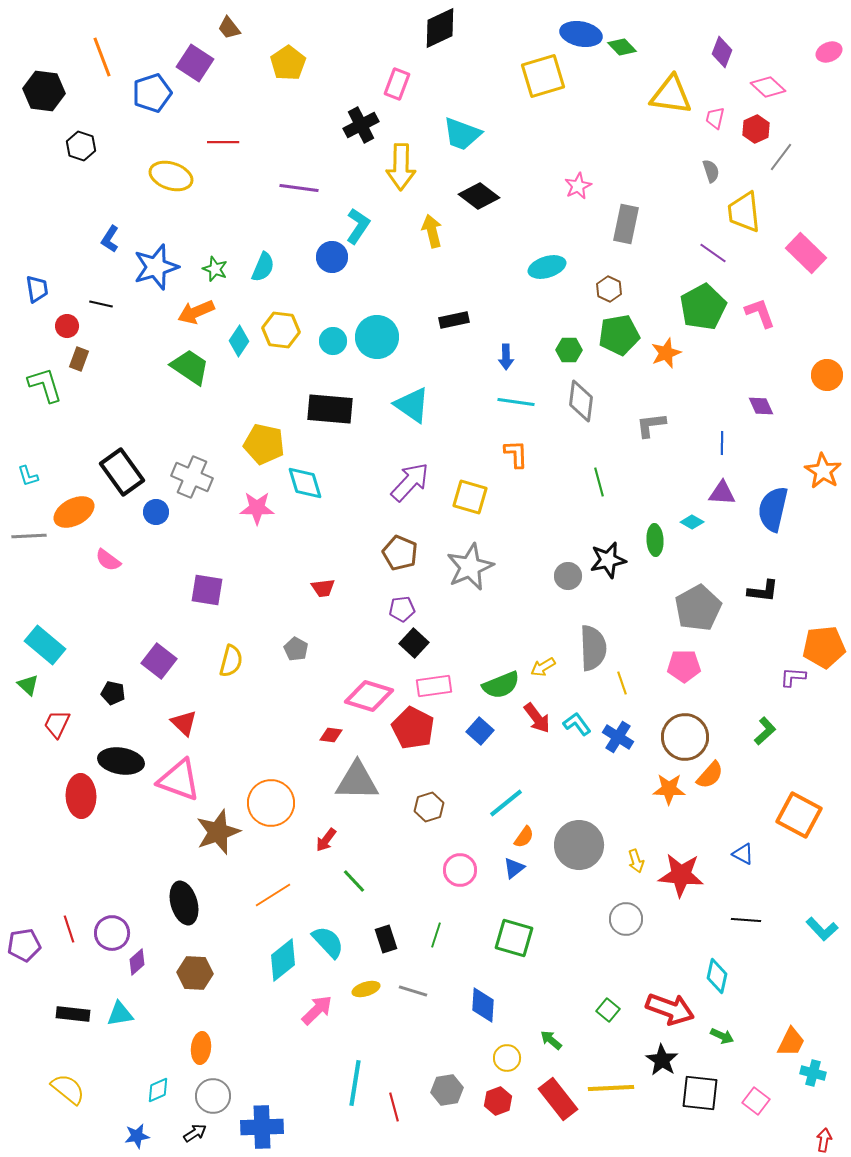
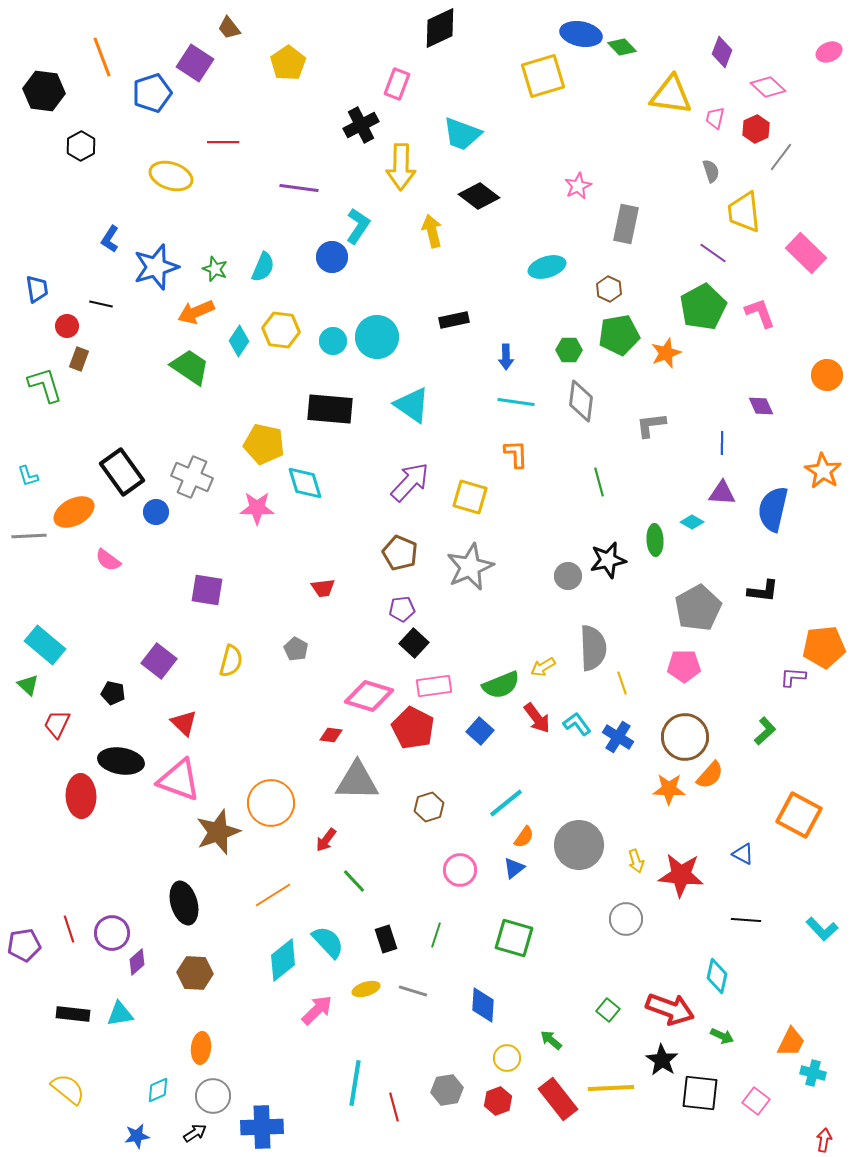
black hexagon at (81, 146): rotated 12 degrees clockwise
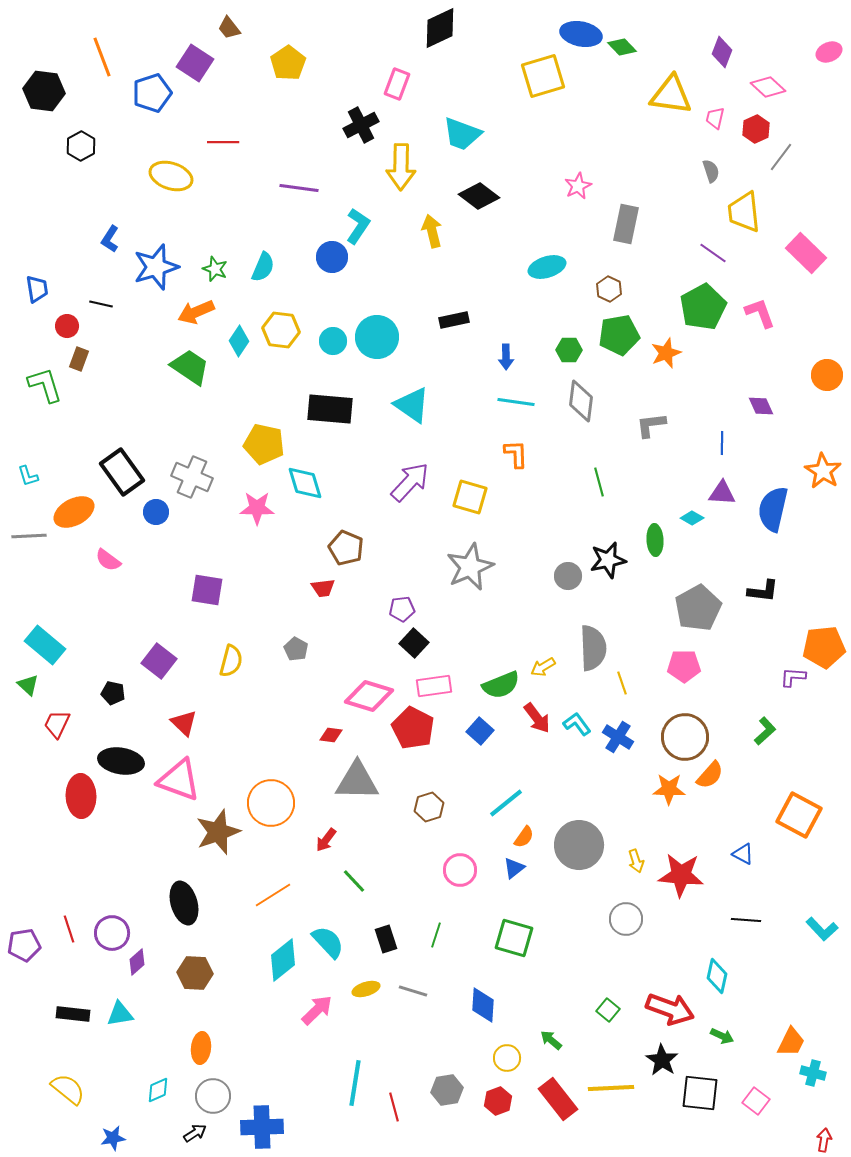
cyan diamond at (692, 522): moved 4 px up
brown pentagon at (400, 553): moved 54 px left, 5 px up
blue star at (137, 1136): moved 24 px left, 2 px down
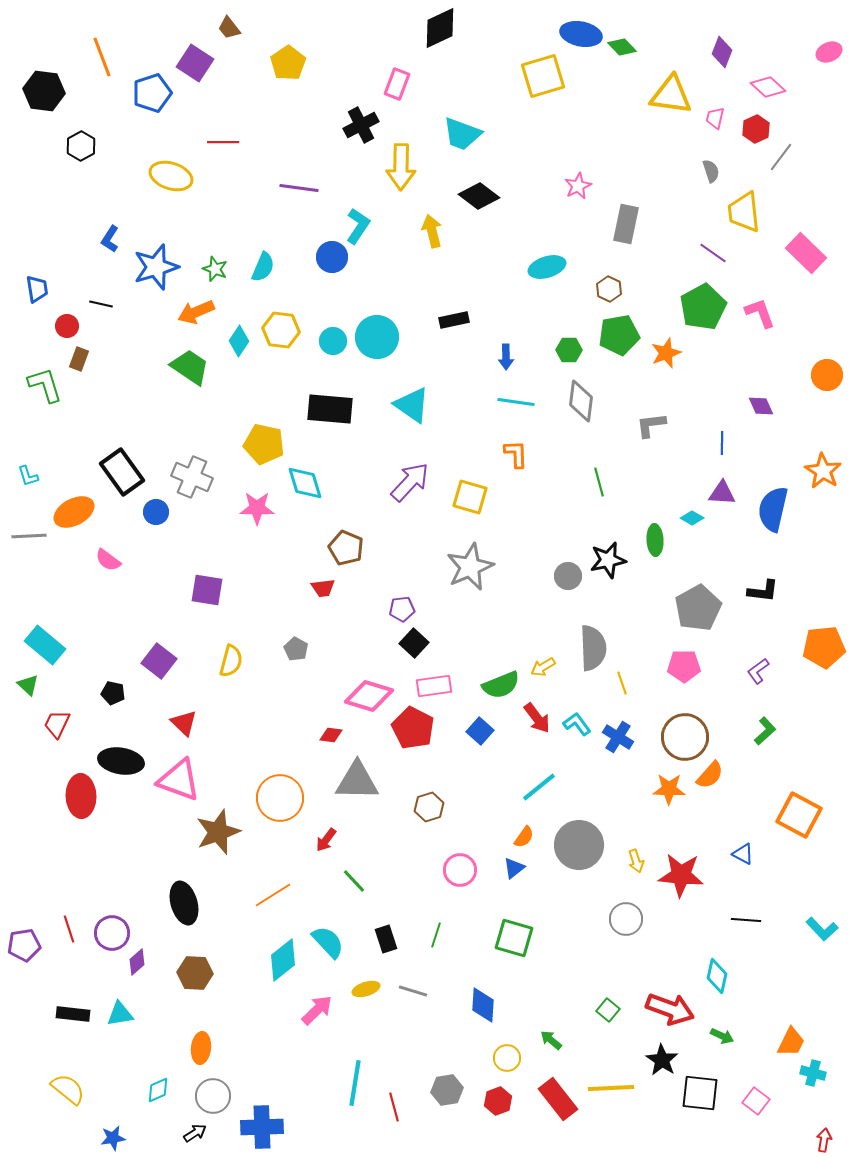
purple L-shape at (793, 677): moved 35 px left, 6 px up; rotated 40 degrees counterclockwise
orange circle at (271, 803): moved 9 px right, 5 px up
cyan line at (506, 803): moved 33 px right, 16 px up
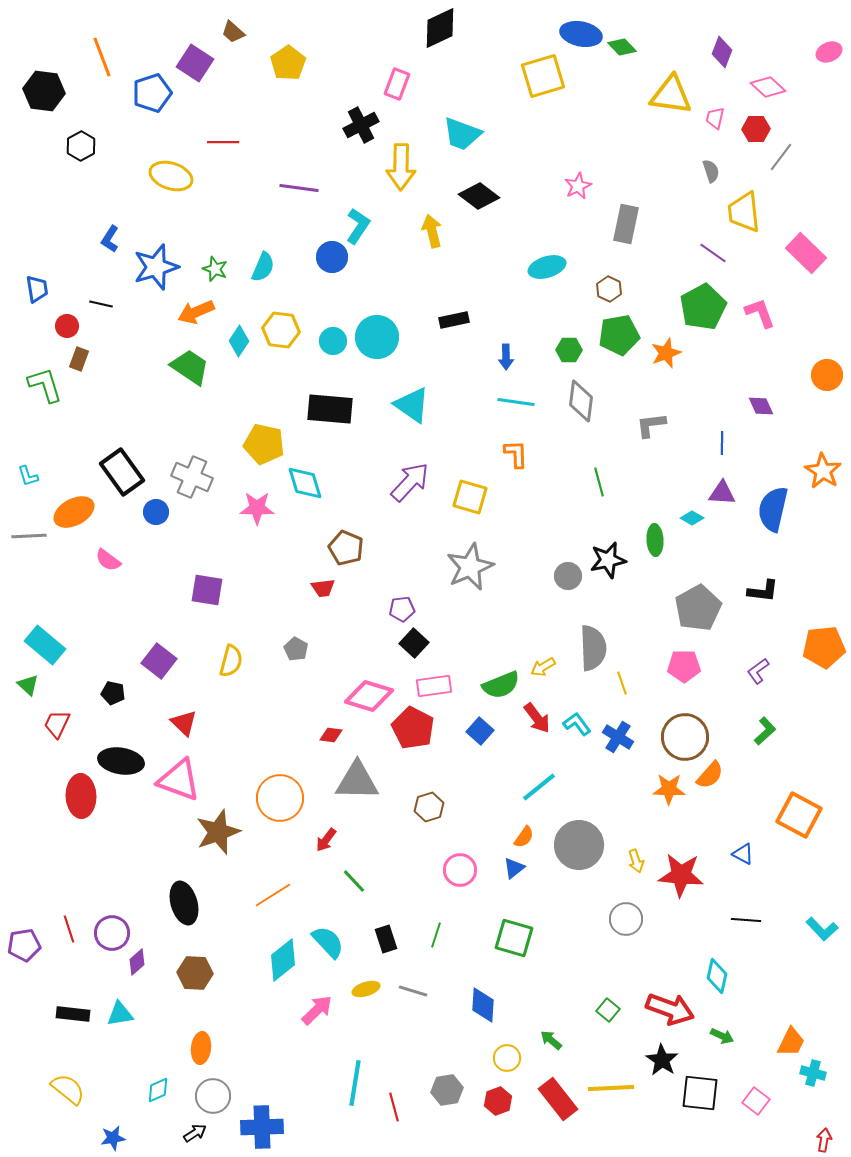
brown trapezoid at (229, 28): moved 4 px right, 4 px down; rotated 10 degrees counterclockwise
red hexagon at (756, 129): rotated 24 degrees clockwise
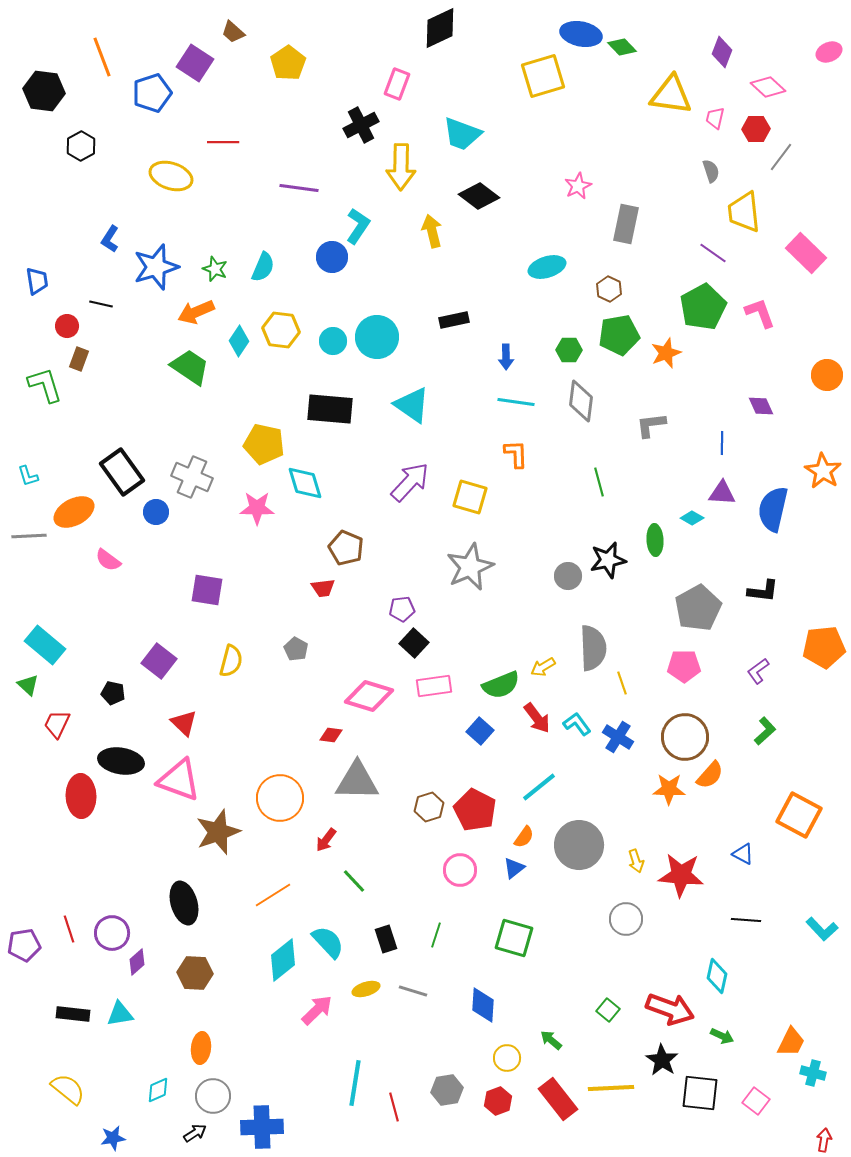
blue trapezoid at (37, 289): moved 8 px up
red pentagon at (413, 728): moved 62 px right, 82 px down
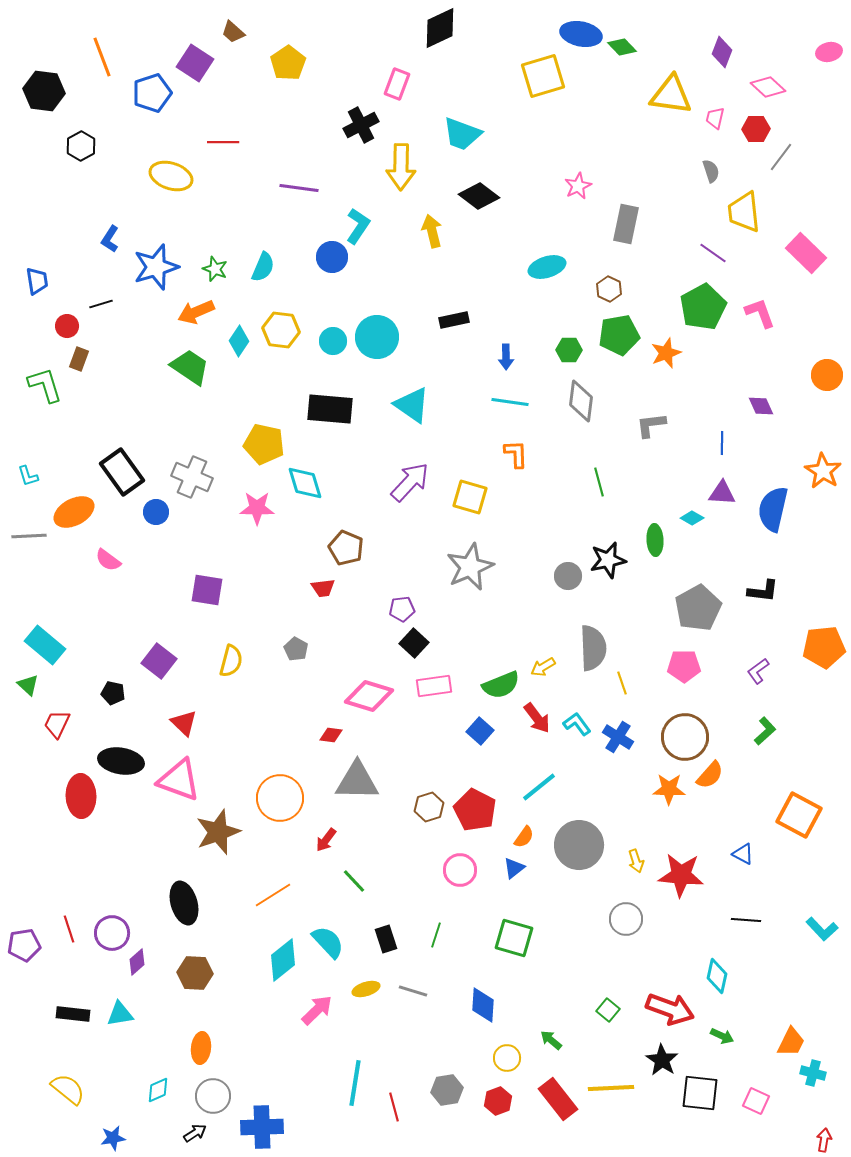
pink ellipse at (829, 52): rotated 10 degrees clockwise
black line at (101, 304): rotated 30 degrees counterclockwise
cyan line at (516, 402): moved 6 px left
pink square at (756, 1101): rotated 12 degrees counterclockwise
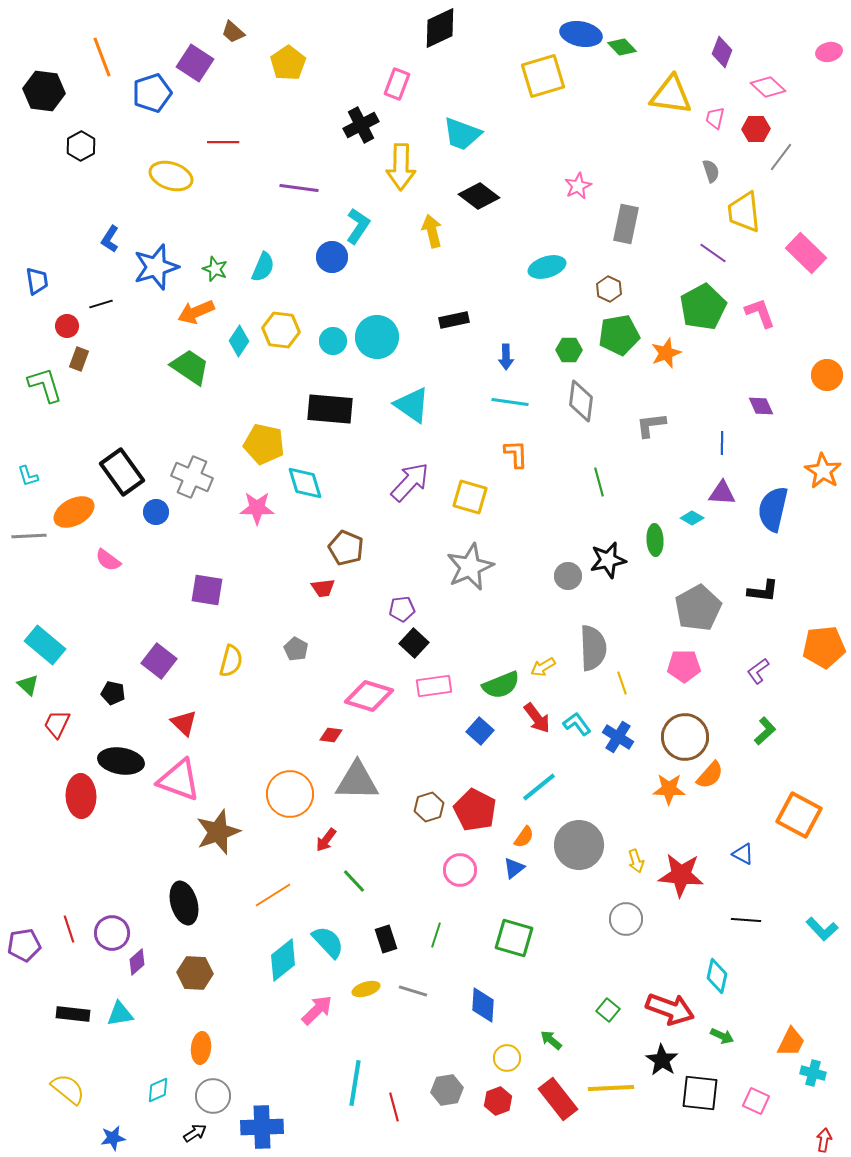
orange circle at (280, 798): moved 10 px right, 4 px up
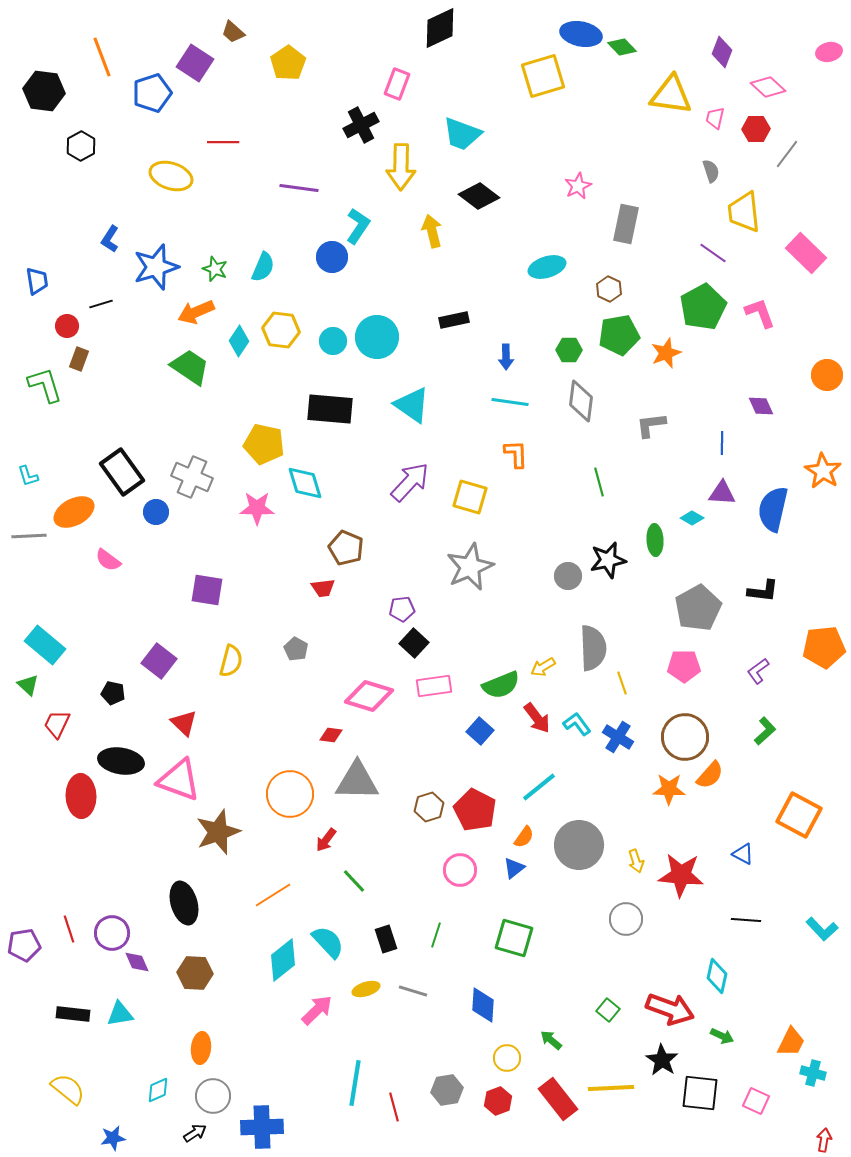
gray line at (781, 157): moved 6 px right, 3 px up
purple diamond at (137, 962): rotated 72 degrees counterclockwise
